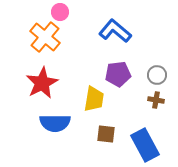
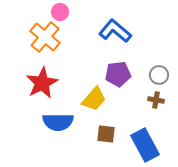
gray circle: moved 2 px right
yellow trapezoid: rotated 32 degrees clockwise
blue semicircle: moved 3 px right, 1 px up
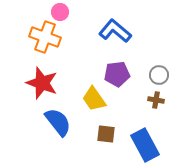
orange cross: rotated 20 degrees counterclockwise
purple pentagon: moved 1 px left
red star: rotated 24 degrees counterclockwise
yellow trapezoid: rotated 104 degrees clockwise
blue semicircle: rotated 128 degrees counterclockwise
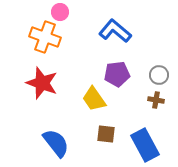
blue semicircle: moved 2 px left, 21 px down
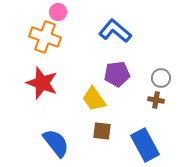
pink circle: moved 2 px left
gray circle: moved 2 px right, 3 px down
brown square: moved 4 px left, 3 px up
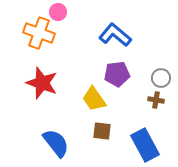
blue L-shape: moved 4 px down
orange cross: moved 6 px left, 4 px up
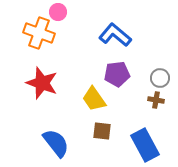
gray circle: moved 1 px left
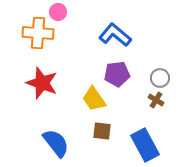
orange cross: moved 1 px left; rotated 16 degrees counterclockwise
brown cross: rotated 21 degrees clockwise
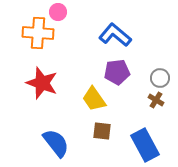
purple pentagon: moved 2 px up
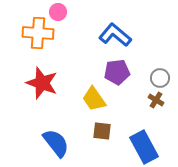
blue rectangle: moved 1 px left, 2 px down
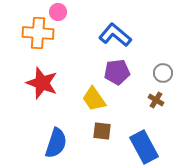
gray circle: moved 3 px right, 5 px up
blue semicircle: rotated 56 degrees clockwise
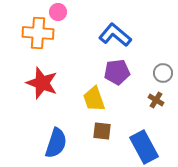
yellow trapezoid: rotated 16 degrees clockwise
